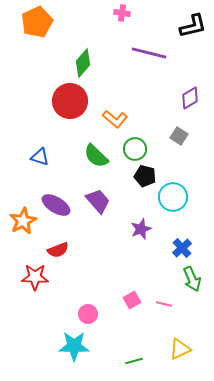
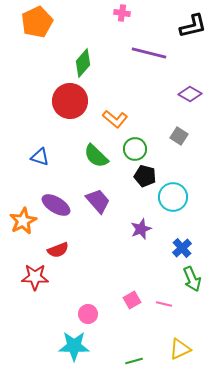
purple diamond: moved 4 px up; rotated 60 degrees clockwise
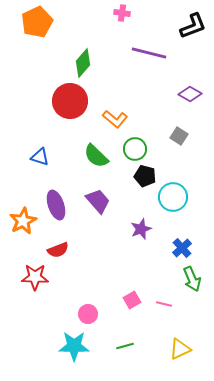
black L-shape: rotated 8 degrees counterclockwise
purple ellipse: rotated 40 degrees clockwise
green line: moved 9 px left, 15 px up
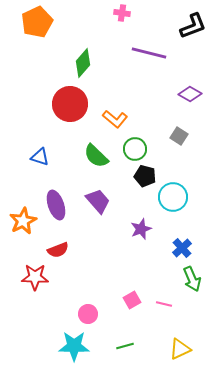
red circle: moved 3 px down
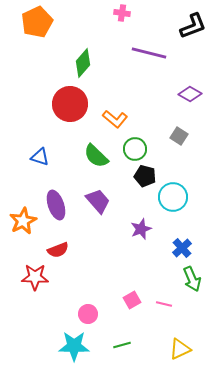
green line: moved 3 px left, 1 px up
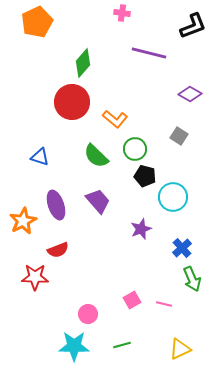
red circle: moved 2 px right, 2 px up
